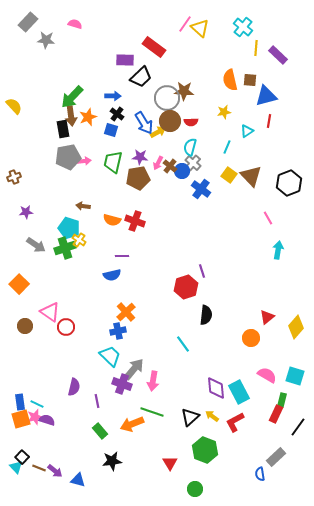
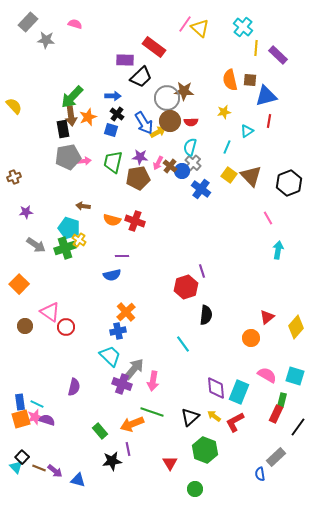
cyan rectangle at (239, 392): rotated 50 degrees clockwise
purple line at (97, 401): moved 31 px right, 48 px down
yellow arrow at (212, 416): moved 2 px right
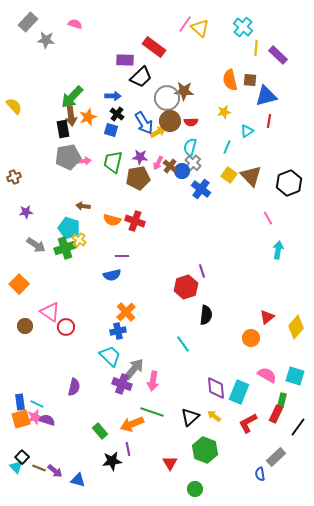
red L-shape at (235, 422): moved 13 px right, 1 px down
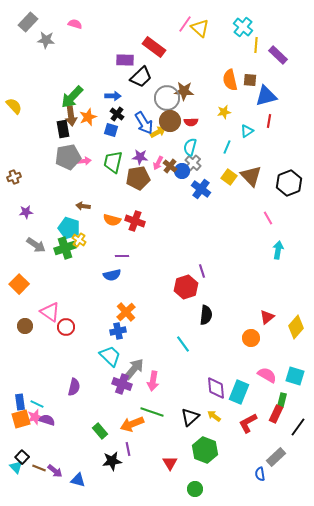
yellow line at (256, 48): moved 3 px up
yellow square at (229, 175): moved 2 px down
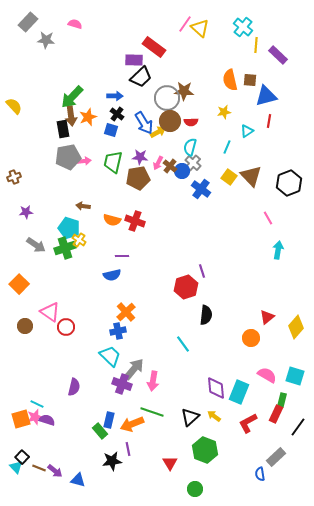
purple rectangle at (125, 60): moved 9 px right
blue arrow at (113, 96): moved 2 px right
blue rectangle at (20, 402): moved 89 px right, 18 px down; rotated 21 degrees clockwise
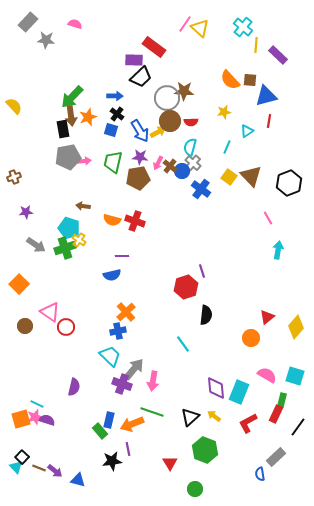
orange semicircle at (230, 80): rotated 30 degrees counterclockwise
blue arrow at (144, 123): moved 4 px left, 8 px down
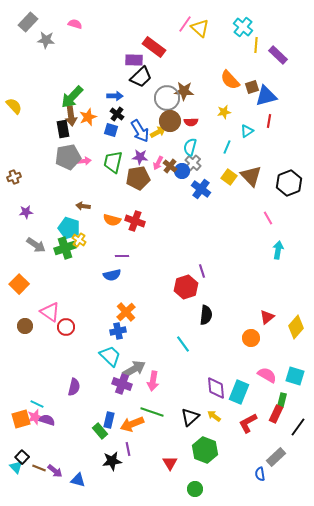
brown square at (250, 80): moved 2 px right, 7 px down; rotated 24 degrees counterclockwise
gray arrow at (134, 369): rotated 20 degrees clockwise
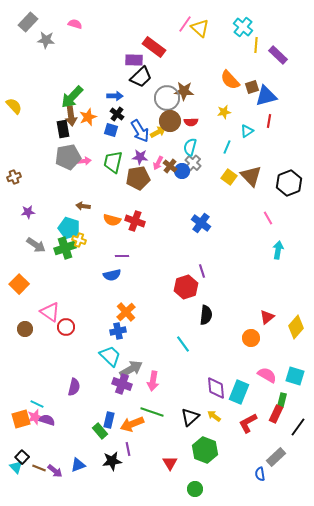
blue cross at (201, 189): moved 34 px down
purple star at (26, 212): moved 2 px right
yellow cross at (79, 240): rotated 16 degrees counterclockwise
brown circle at (25, 326): moved 3 px down
gray arrow at (134, 369): moved 3 px left
blue triangle at (78, 480): moved 15 px up; rotated 35 degrees counterclockwise
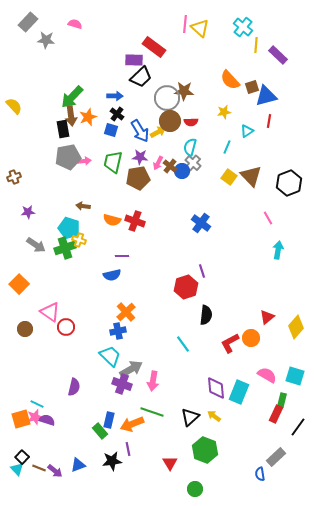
pink line at (185, 24): rotated 30 degrees counterclockwise
red L-shape at (248, 423): moved 18 px left, 80 px up
cyan triangle at (16, 467): moved 1 px right, 2 px down
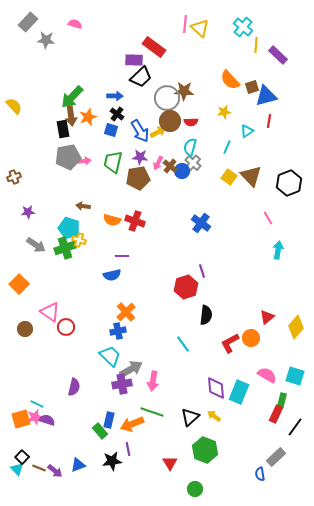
purple cross at (122, 384): rotated 30 degrees counterclockwise
black line at (298, 427): moved 3 px left
